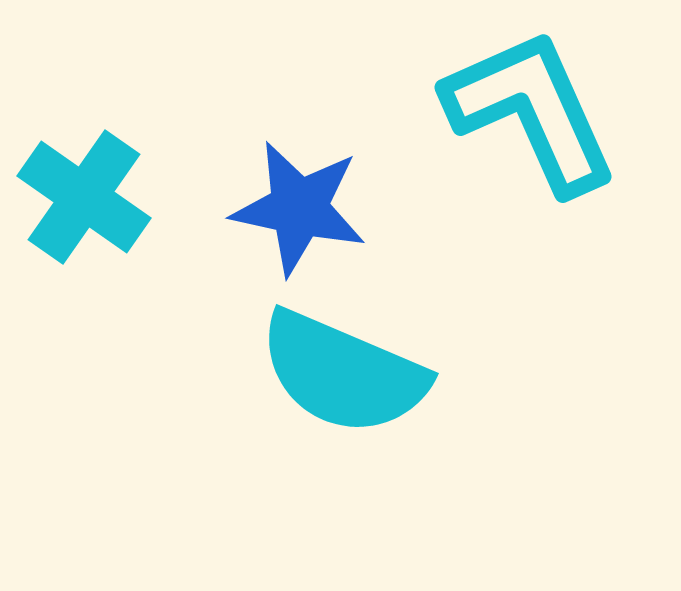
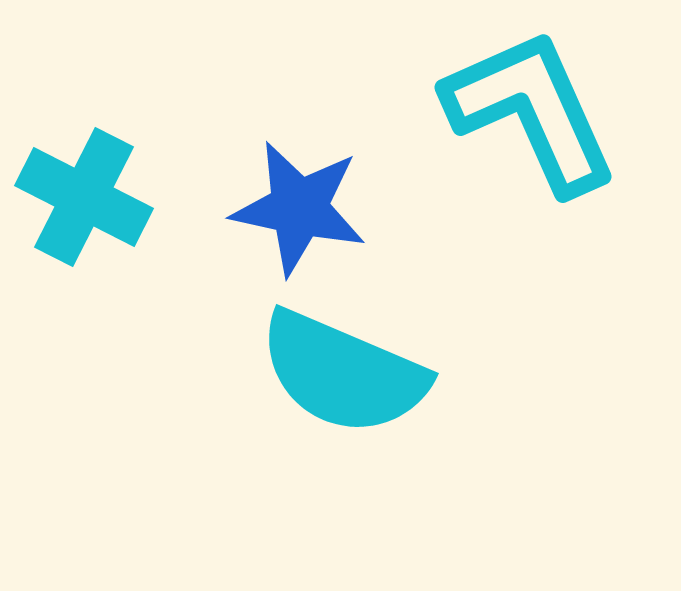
cyan cross: rotated 8 degrees counterclockwise
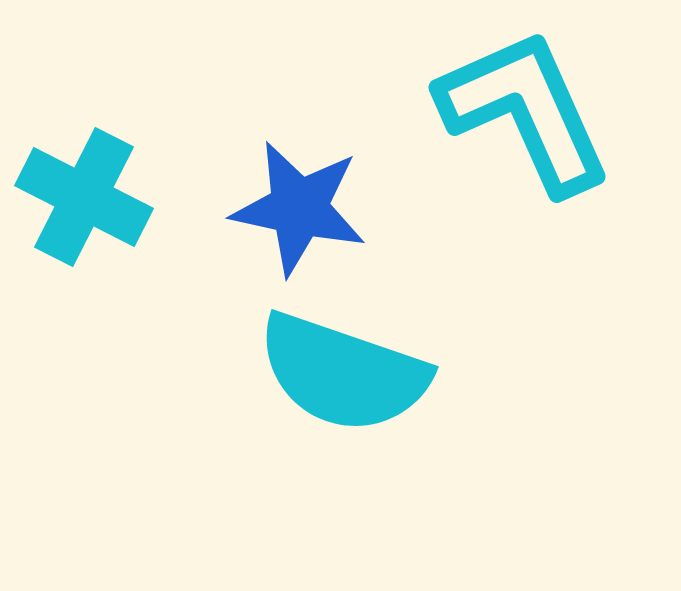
cyan L-shape: moved 6 px left
cyan semicircle: rotated 4 degrees counterclockwise
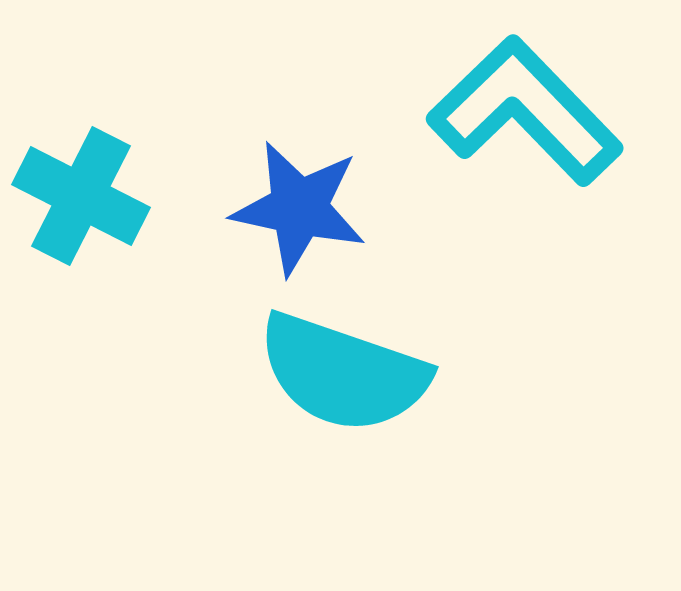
cyan L-shape: rotated 20 degrees counterclockwise
cyan cross: moved 3 px left, 1 px up
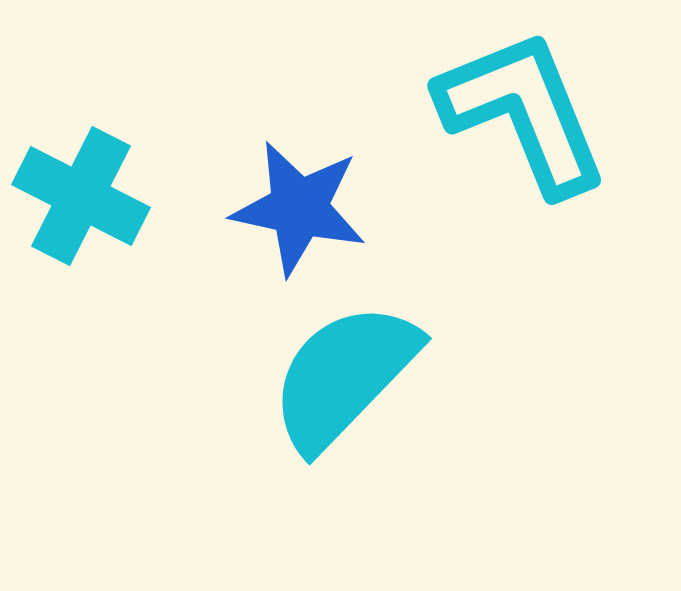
cyan L-shape: moved 2 px left, 1 px down; rotated 22 degrees clockwise
cyan semicircle: moved 1 px right, 3 px down; rotated 115 degrees clockwise
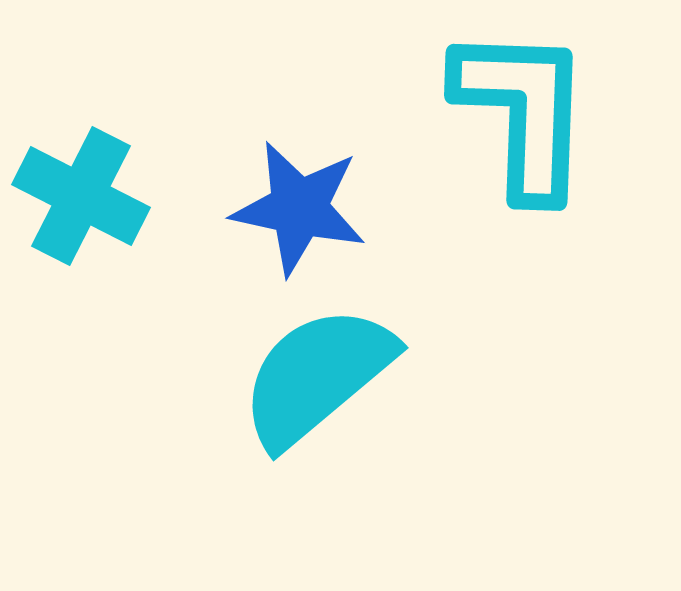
cyan L-shape: rotated 24 degrees clockwise
cyan semicircle: moved 27 px left; rotated 6 degrees clockwise
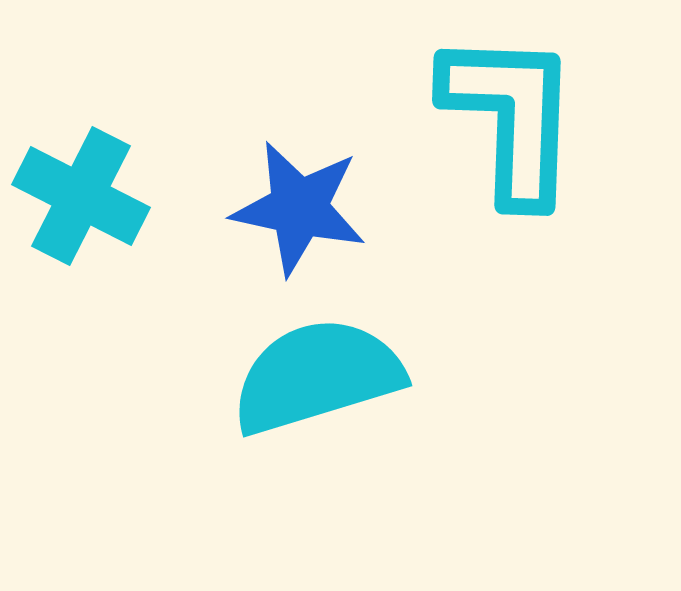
cyan L-shape: moved 12 px left, 5 px down
cyan semicircle: rotated 23 degrees clockwise
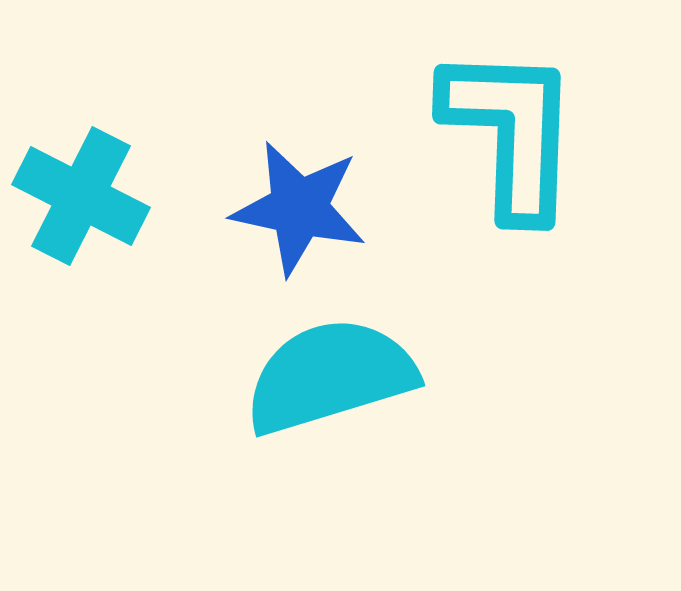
cyan L-shape: moved 15 px down
cyan semicircle: moved 13 px right
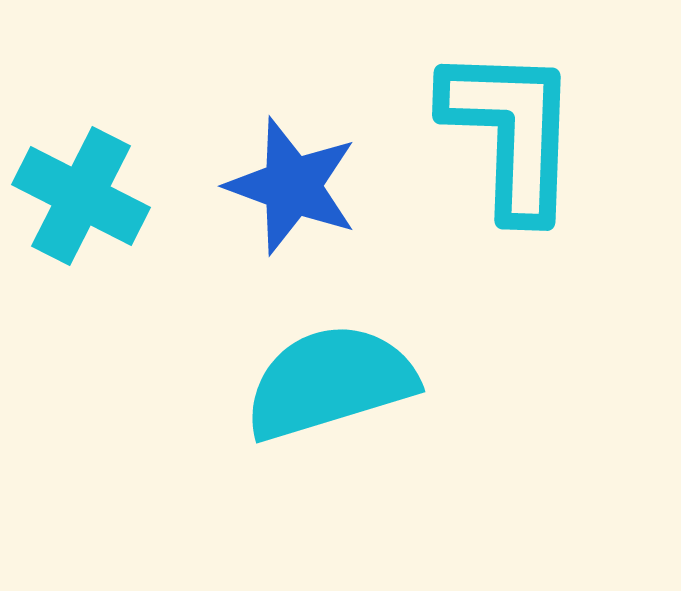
blue star: moved 7 px left, 22 px up; rotated 8 degrees clockwise
cyan semicircle: moved 6 px down
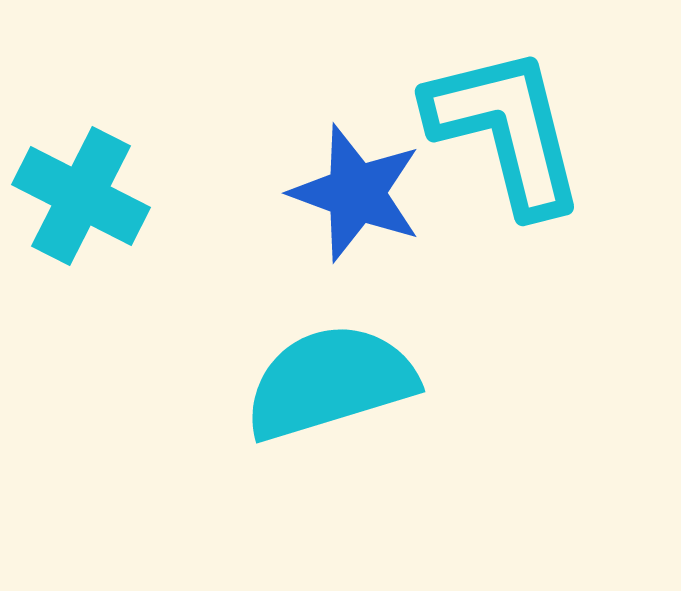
cyan L-shape: moved 5 px left, 2 px up; rotated 16 degrees counterclockwise
blue star: moved 64 px right, 7 px down
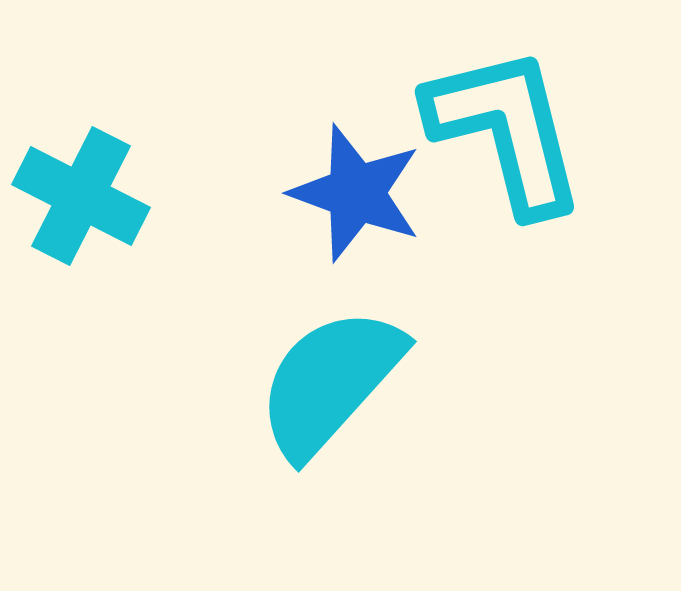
cyan semicircle: rotated 31 degrees counterclockwise
